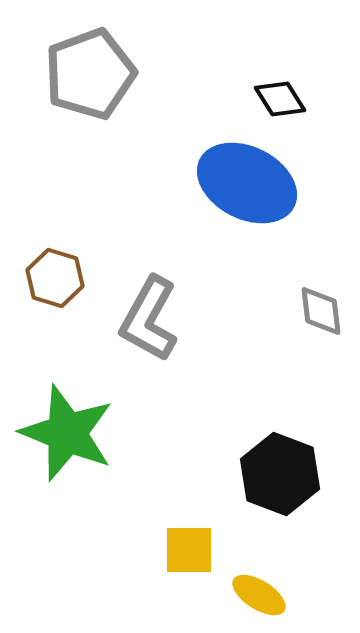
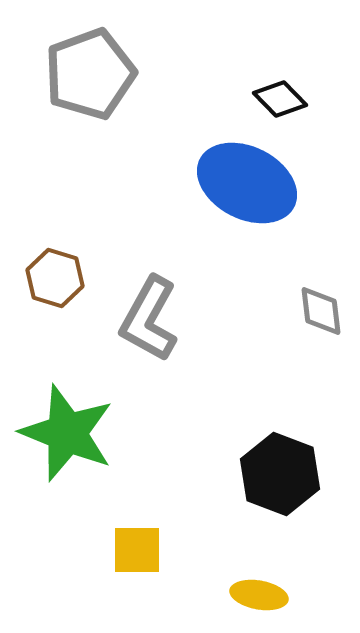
black diamond: rotated 12 degrees counterclockwise
yellow square: moved 52 px left
yellow ellipse: rotated 22 degrees counterclockwise
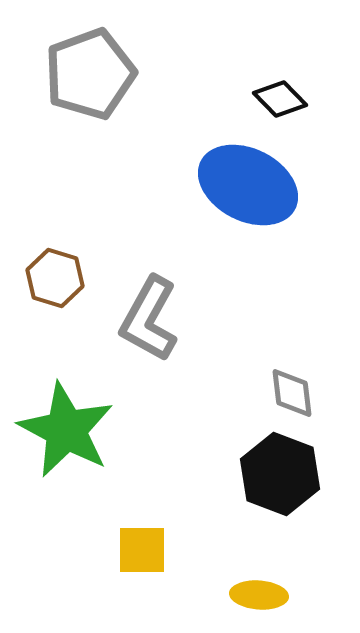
blue ellipse: moved 1 px right, 2 px down
gray diamond: moved 29 px left, 82 px down
green star: moved 1 px left, 3 px up; rotated 6 degrees clockwise
yellow square: moved 5 px right
yellow ellipse: rotated 6 degrees counterclockwise
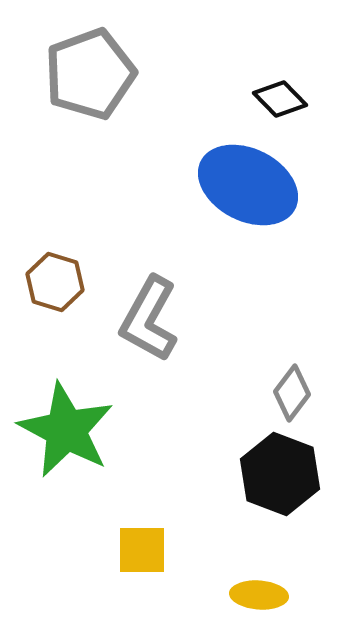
brown hexagon: moved 4 px down
gray diamond: rotated 44 degrees clockwise
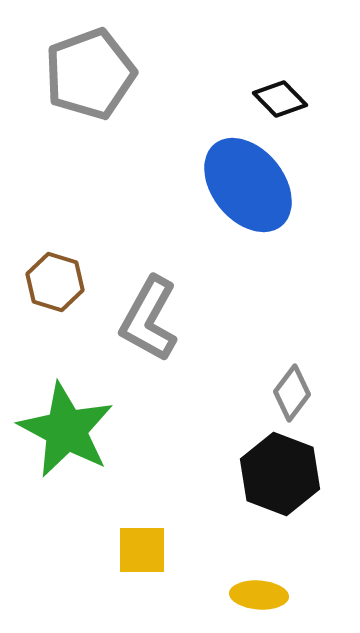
blue ellipse: rotated 24 degrees clockwise
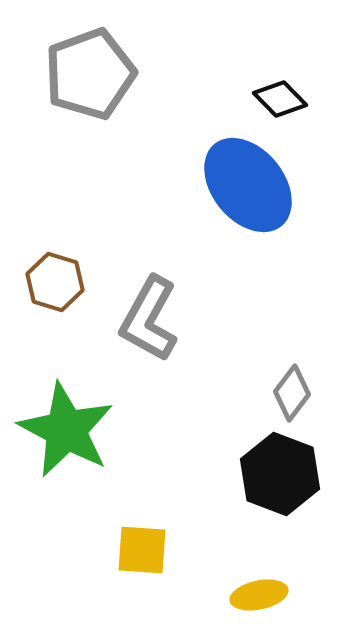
yellow square: rotated 4 degrees clockwise
yellow ellipse: rotated 16 degrees counterclockwise
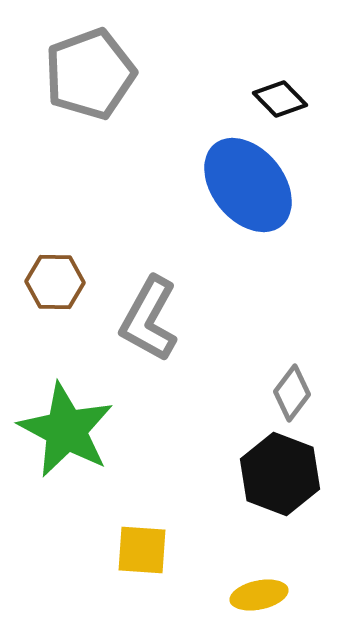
brown hexagon: rotated 16 degrees counterclockwise
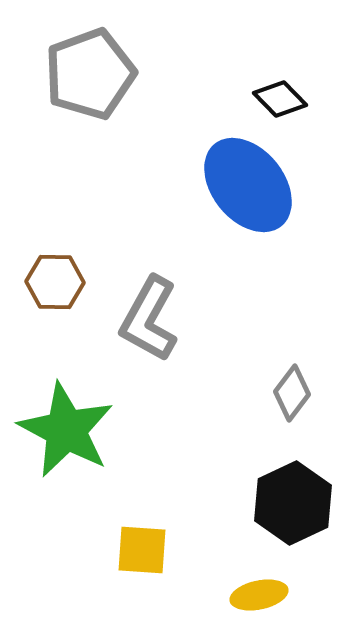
black hexagon: moved 13 px right, 29 px down; rotated 14 degrees clockwise
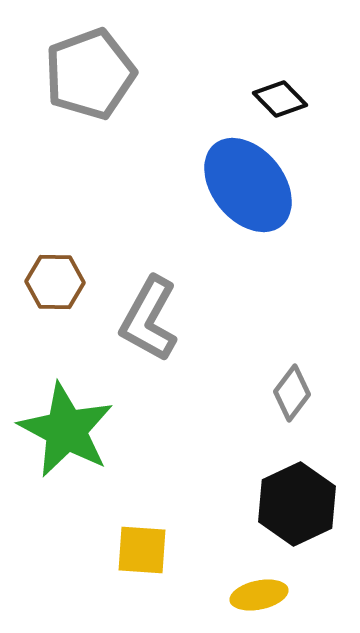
black hexagon: moved 4 px right, 1 px down
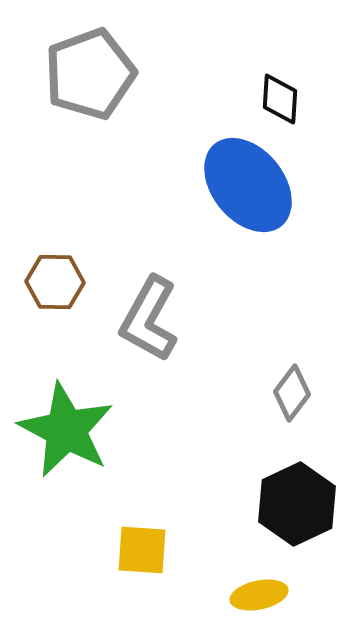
black diamond: rotated 48 degrees clockwise
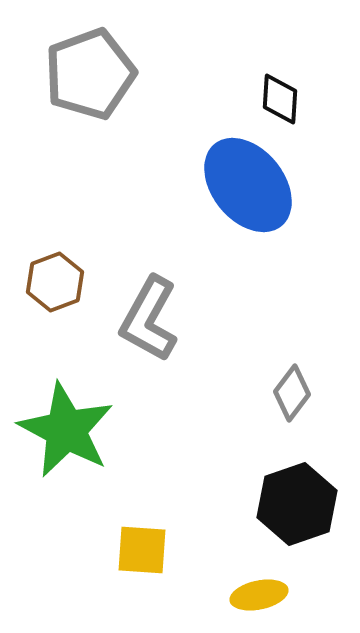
brown hexagon: rotated 22 degrees counterclockwise
black hexagon: rotated 6 degrees clockwise
